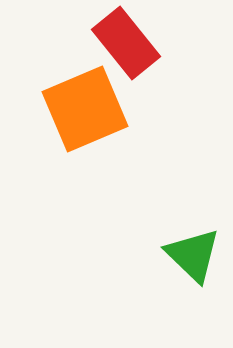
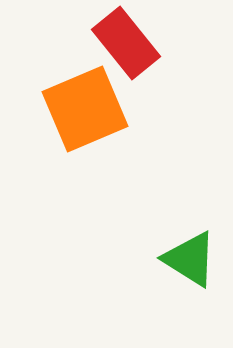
green triangle: moved 3 px left, 4 px down; rotated 12 degrees counterclockwise
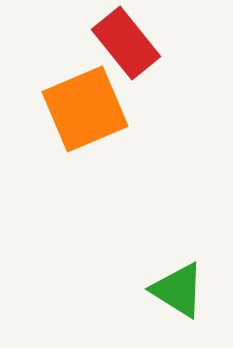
green triangle: moved 12 px left, 31 px down
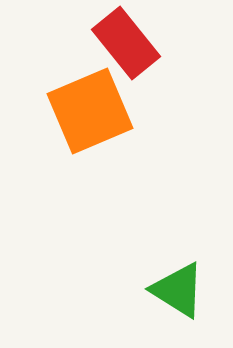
orange square: moved 5 px right, 2 px down
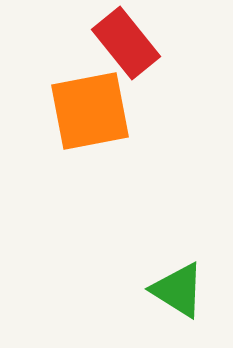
orange square: rotated 12 degrees clockwise
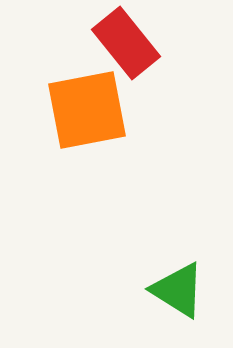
orange square: moved 3 px left, 1 px up
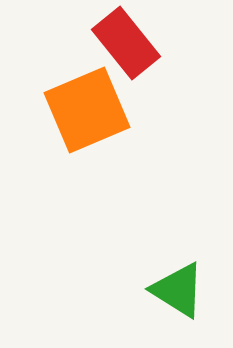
orange square: rotated 12 degrees counterclockwise
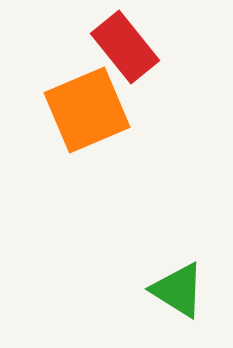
red rectangle: moved 1 px left, 4 px down
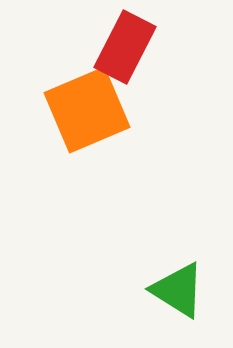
red rectangle: rotated 66 degrees clockwise
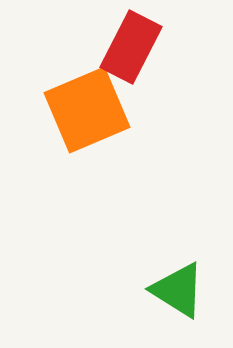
red rectangle: moved 6 px right
